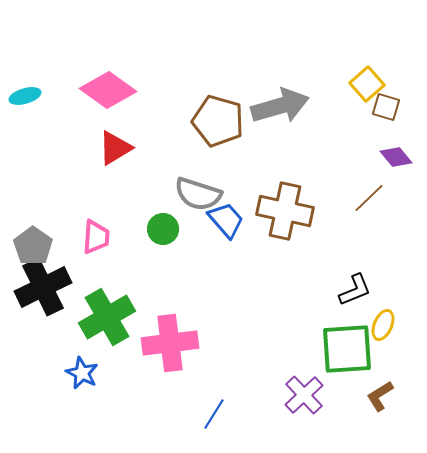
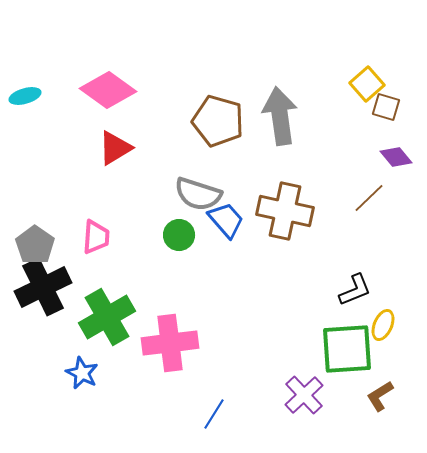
gray arrow: moved 10 px down; rotated 82 degrees counterclockwise
green circle: moved 16 px right, 6 px down
gray pentagon: moved 2 px right, 1 px up
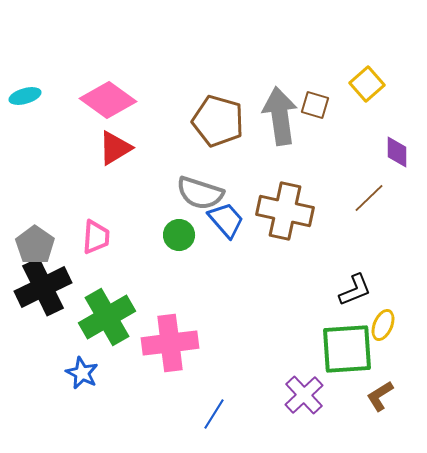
pink diamond: moved 10 px down
brown square: moved 71 px left, 2 px up
purple diamond: moved 1 px right, 5 px up; rotated 40 degrees clockwise
gray semicircle: moved 2 px right, 1 px up
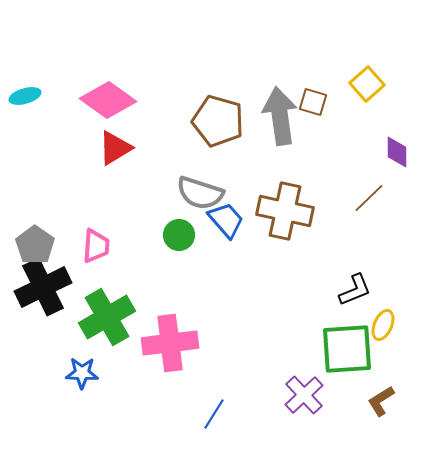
brown square: moved 2 px left, 3 px up
pink trapezoid: moved 9 px down
blue star: rotated 24 degrees counterclockwise
brown L-shape: moved 1 px right, 5 px down
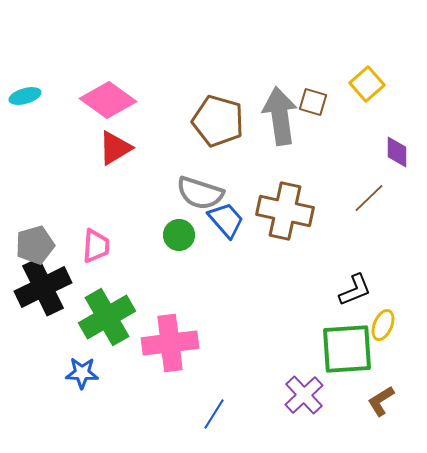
gray pentagon: rotated 21 degrees clockwise
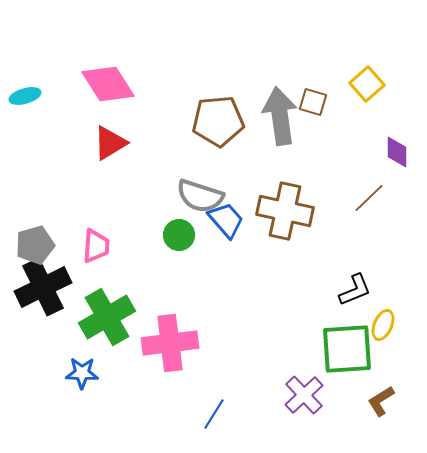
pink diamond: moved 16 px up; rotated 22 degrees clockwise
brown pentagon: rotated 21 degrees counterclockwise
red triangle: moved 5 px left, 5 px up
gray semicircle: moved 3 px down
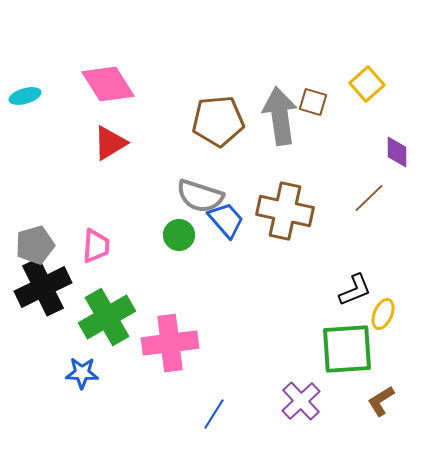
yellow ellipse: moved 11 px up
purple cross: moved 3 px left, 6 px down
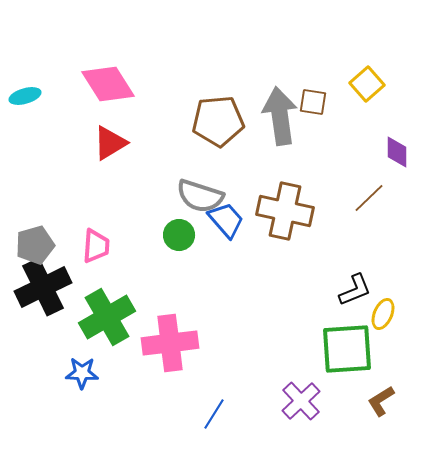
brown square: rotated 8 degrees counterclockwise
